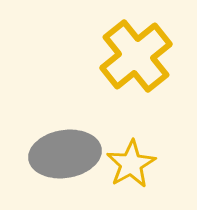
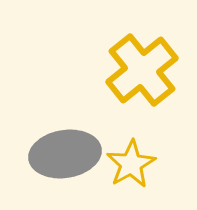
yellow cross: moved 6 px right, 14 px down
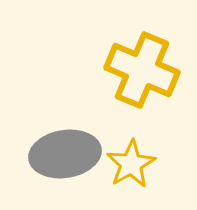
yellow cross: rotated 28 degrees counterclockwise
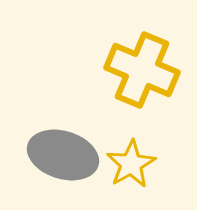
gray ellipse: moved 2 px left, 1 px down; rotated 26 degrees clockwise
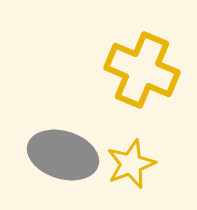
yellow star: rotated 9 degrees clockwise
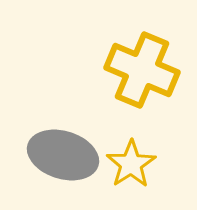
yellow star: rotated 12 degrees counterclockwise
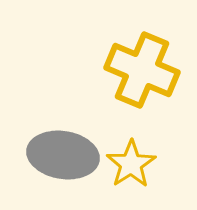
gray ellipse: rotated 8 degrees counterclockwise
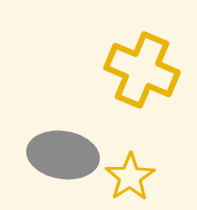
yellow star: moved 1 px left, 13 px down
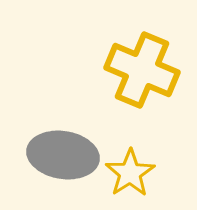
yellow star: moved 4 px up
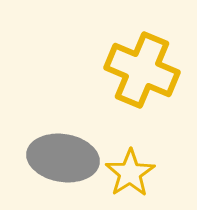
gray ellipse: moved 3 px down
